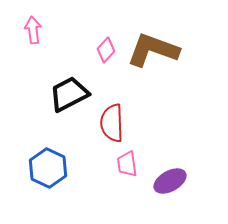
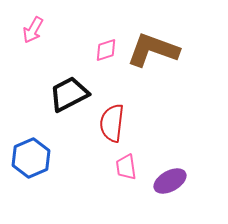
pink arrow: rotated 144 degrees counterclockwise
pink diamond: rotated 30 degrees clockwise
red semicircle: rotated 9 degrees clockwise
pink trapezoid: moved 1 px left, 3 px down
blue hexagon: moved 17 px left, 10 px up; rotated 12 degrees clockwise
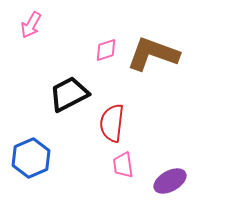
pink arrow: moved 2 px left, 5 px up
brown L-shape: moved 4 px down
pink trapezoid: moved 3 px left, 2 px up
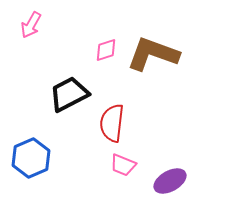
pink trapezoid: rotated 60 degrees counterclockwise
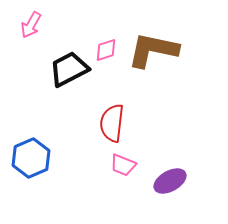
brown L-shape: moved 4 px up; rotated 8 degrees counterclockwise
black trapezoid: moved 25 px up
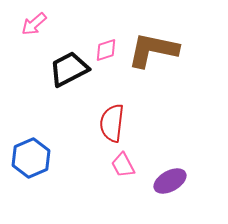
pink arrow: moved 3 px right, 1 px up; rotated 20 degrees clockwise
pink trapezoid: rotated 40 degrees clockwise
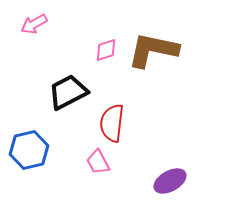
pink arrow: rotated 12 degrees clockwise
black trapezoid: moved 1 px left, 23 px down
blue hexagon: moved 2 px left, 8 px up; rotated 9 degrees clockwise
pink trapezoid: moved 25 px left, 3 px up
